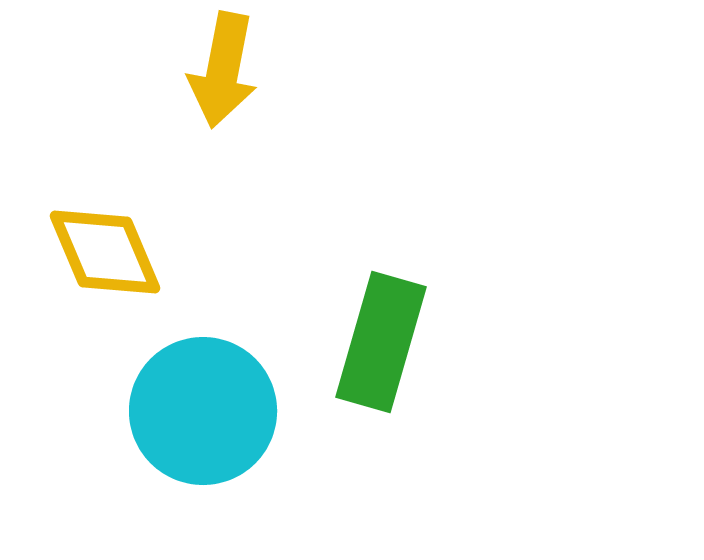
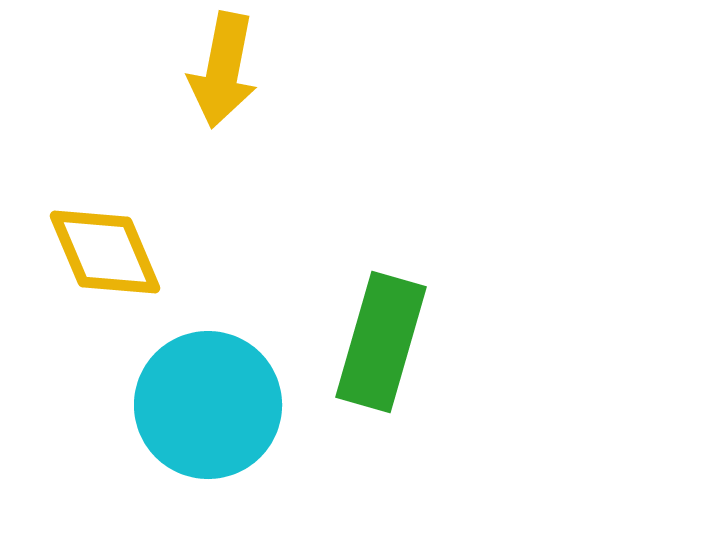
cyan circle: moved 5 px right, 6 px up
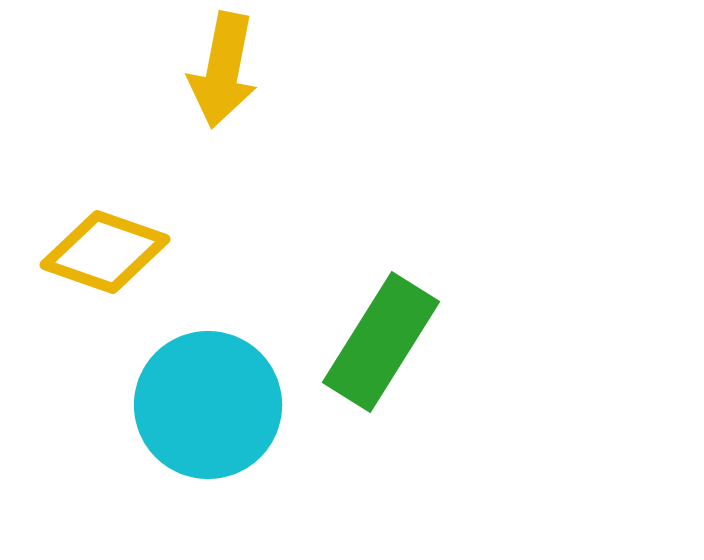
yellow diamond: rotated 48 degrees counterclockwise
green rectangle: rotated 16 degrees clockwise
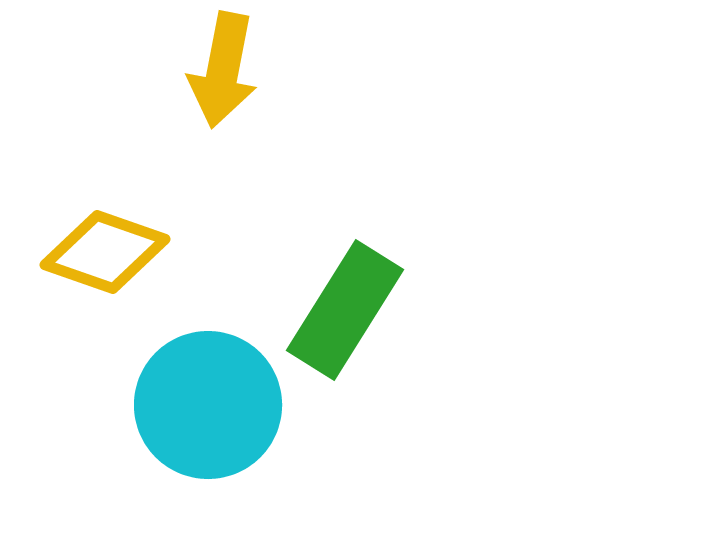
green rectangle: moved 36 px left, 32 px up
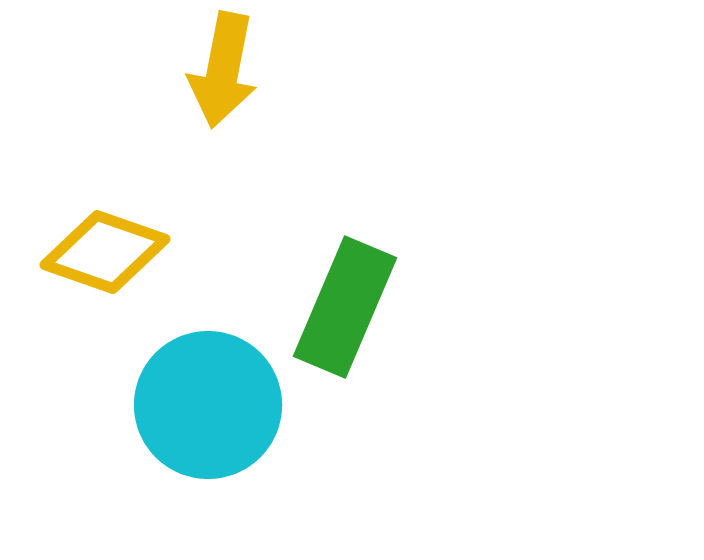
green rectangle: moved 3 px up; rotated 9 degrees counterclockwise
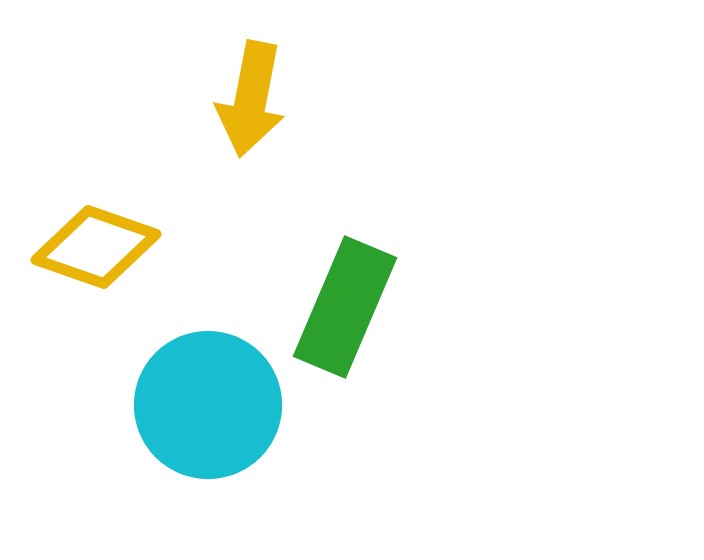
yellow arrow: moved 28 px right, 29 px down
yellow diamond: moved 9 px left, 5 px up
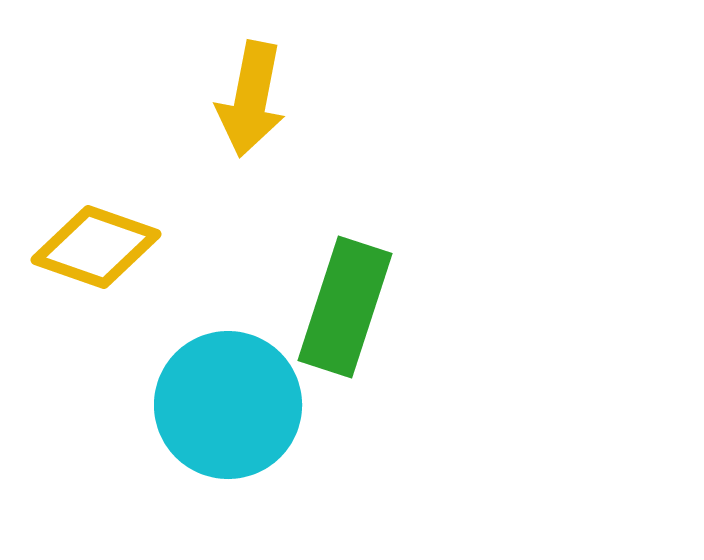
green rectangle: rotated 5 degrees counterclockwise
cyan circle: moved 20 px right
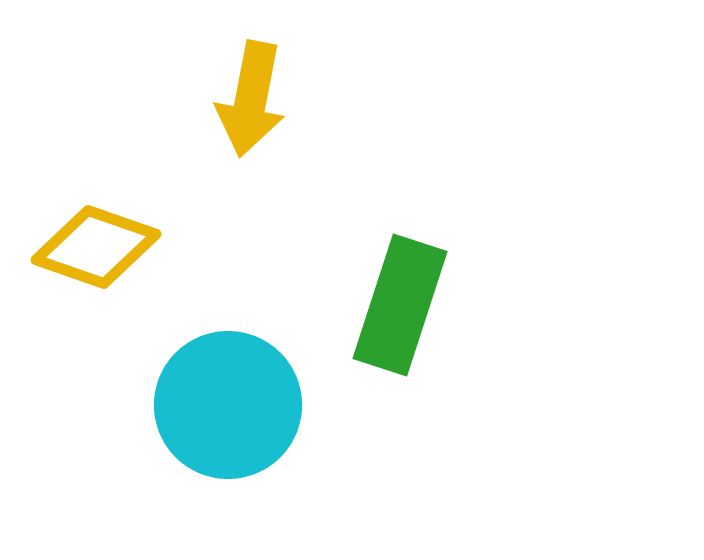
green rectangle: moved 55 px right, 2 px up
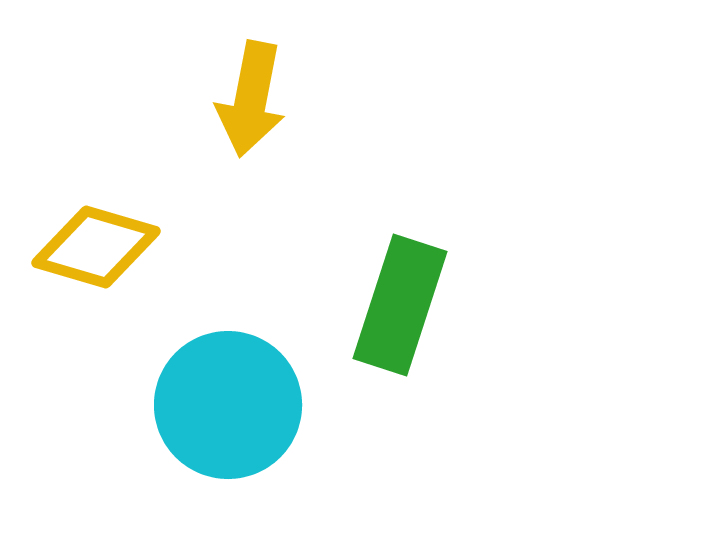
yellow diamond: rotated 3 degrees counterclockwise
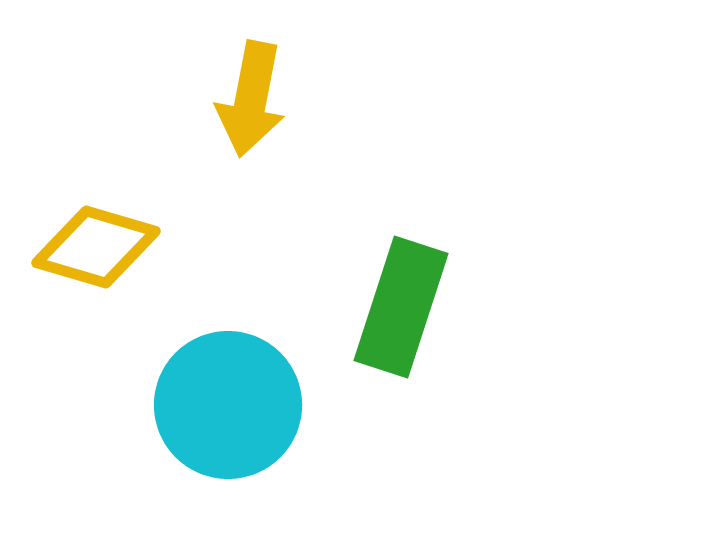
green rectangle: moved 1 px right, 2 px down
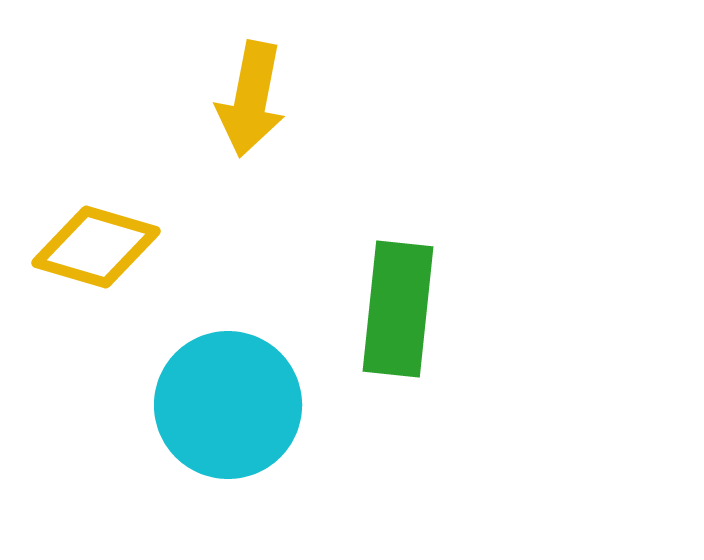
green rectangle: moved 3 px left, 2 px down; rotated 12 degrees counterclockwise
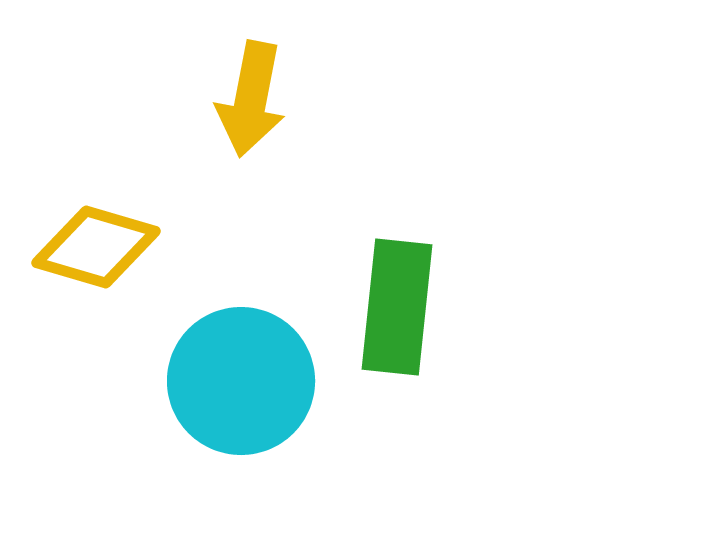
green rectangle: moved 1 px left, 2 px up
cyan circle: moved 13 px right, 24 px up
